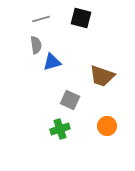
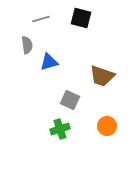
gray semicircle: moved 9 px left
blue triangle: moved 3 px left
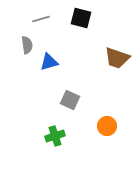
brown trapezoid: moved 15 px right, 18 px up
green cross: moved 5 px left, 7 px down
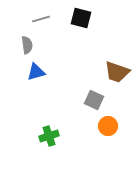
brown trapezoid: moved 14 px down
blue triangle: moved 13 px left, 10 px down
gray square: moved 24 px right
orange circle: moved 1 px right
green cross: moved 6 px left
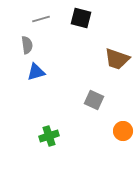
brown trapezoid: moved 13 px up
orange circle: moved 15 px right, 5 px down
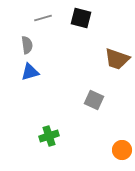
gray line: moved 2 px right, 1 px up
blue triangle: moved 6 px left
orange circle: moved 1 px left, 19 px down
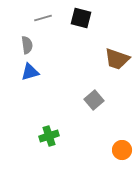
gray square: rotated 24 degrees clockwise
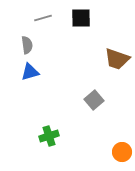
black square: rotated 15 degrees counterclockwise
orange circle: moved 2 px down
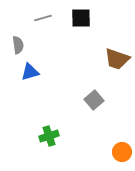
gray semicircle: moved 9 px left
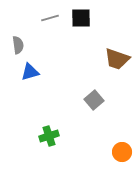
gray line: moved 7 px right
